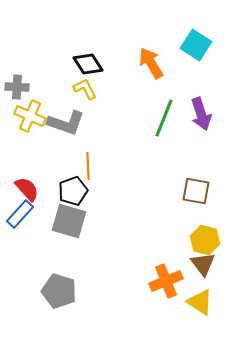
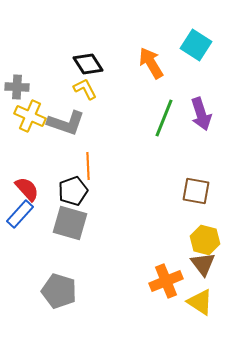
gray square: moved 1 px right, 2 px down
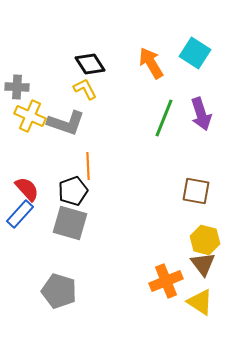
cyan square: moved 1 px left, 8 px down
black diamond: moved 2 px right
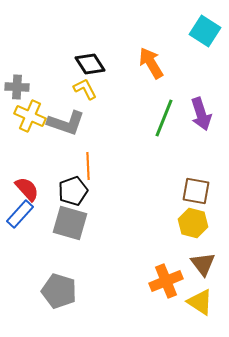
cyan square: moved 10 px right, 22 px up
yellow hexagon: moved 12 px left, 17 px up
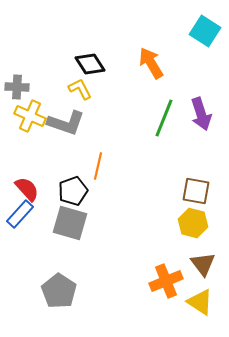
yellow L-shape: moved 5 px left
orange line: moved 10 px right; rotated 16 degrees clockwise
gray pentagon: rotated 16 degrees clockwise
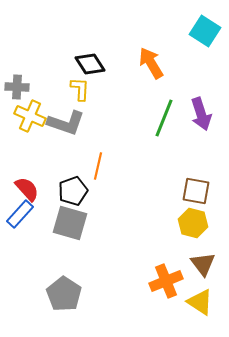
yellow L-shape: rotated 30 degrees clockwise
gray pentagon: moved 5 px right, 3 px down
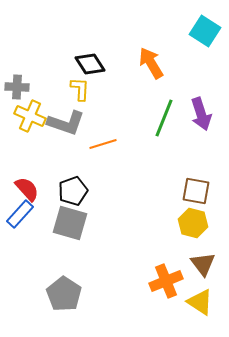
orange line: moved 5 px right, 22 px up; rotated 60 degrees clockwise
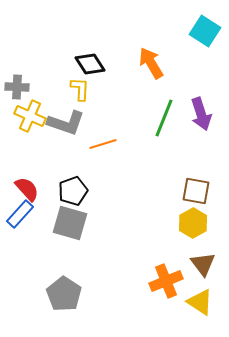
yellow hexagon: rotated 16 degrees clockwise
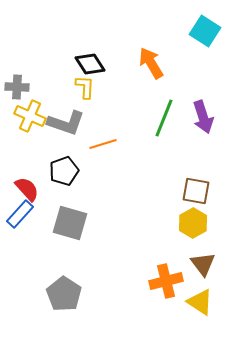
yellow L-shape: moved 5 px right, 2 px up
purple arrow: moved 2 px right, 3 px down
black pentagon: moved 9 px left, 20 px up
orange cross: rotated 8 degrees clockwise
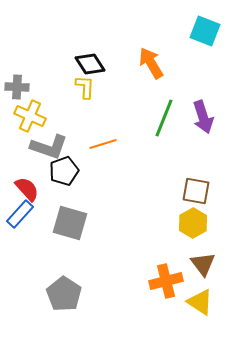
cyan square: rotated 12 degrees counterclockwise
gray L-shape: moved 17 px left, 24 px down
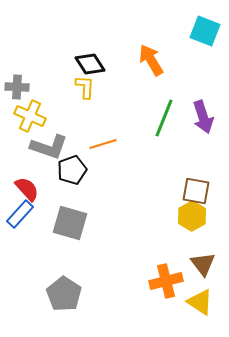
orange arrow: moved 3 px up
black pentagon: moved 8 px right, 1 px up
yellow hexagon: moved 1 px left, 7 px up
